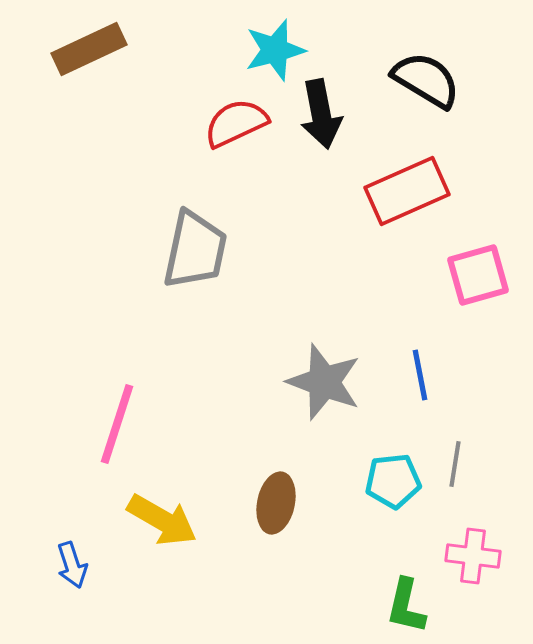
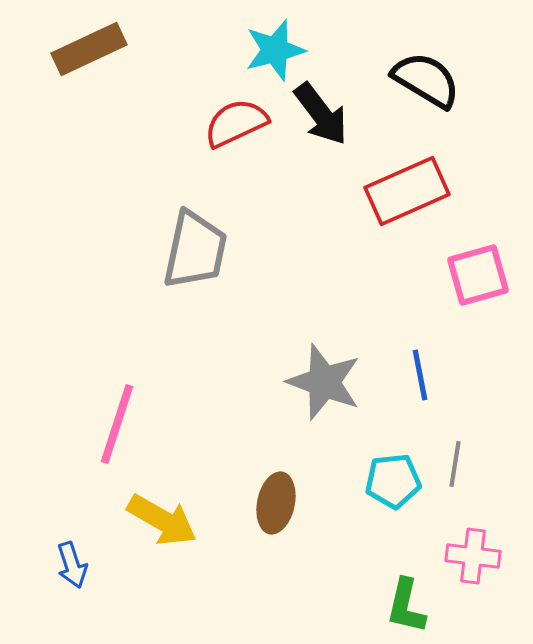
black arrow: rotated 26 degrees counterclockwise
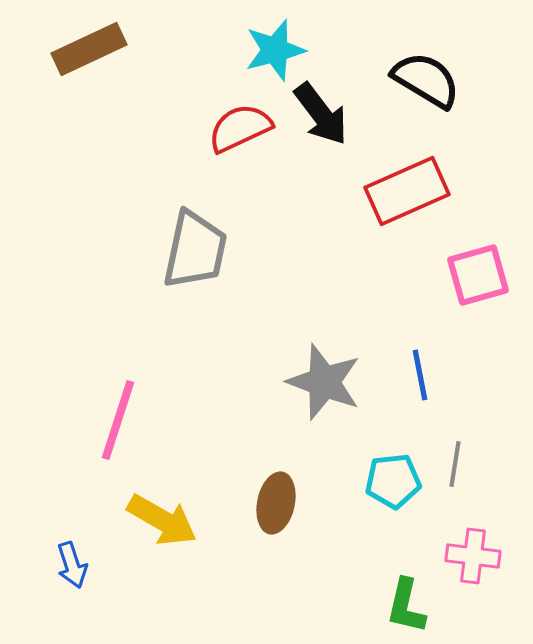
red semicircle: moved 4 px right, 5 px down
pink line: moved 1 px right, 4 px up
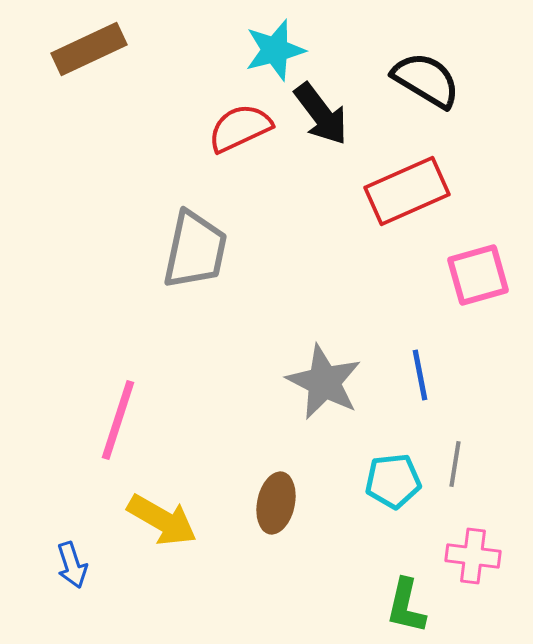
gray star: rotated 6 degrees clockwise
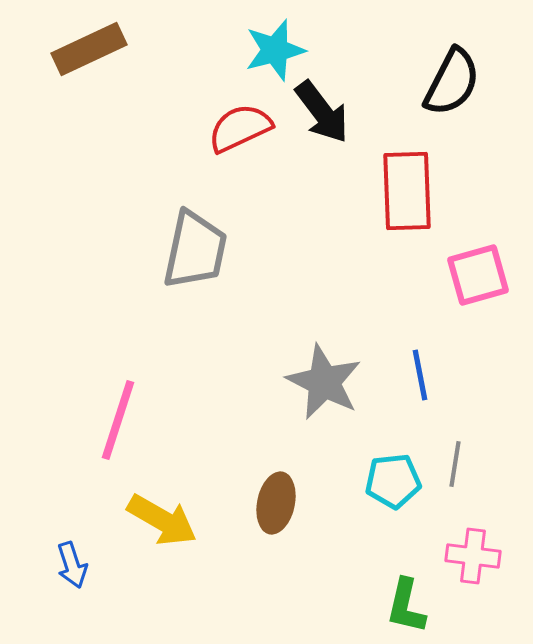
black semicircle: moved 26 px right, 2 px down; rotated 86 degrees clockwise
black arrow: moved 1 px right, 2 px up
red rectangle: rotated 68 degrees counterclockwise
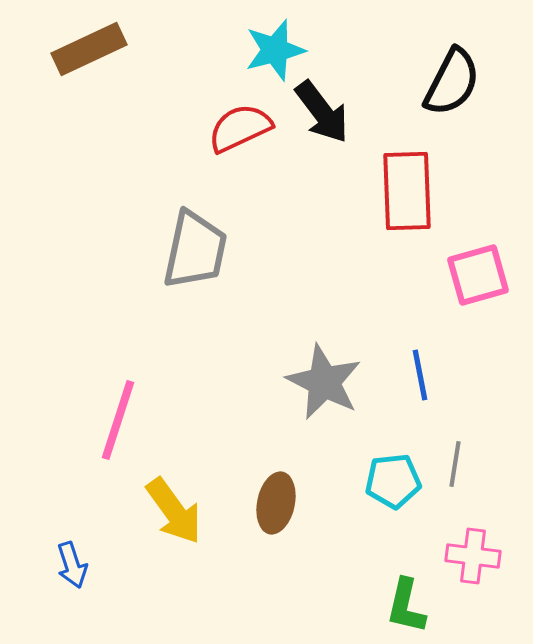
yellow arrow: moved 12 px right, 9 px up; rotated 24 degrees clockwise
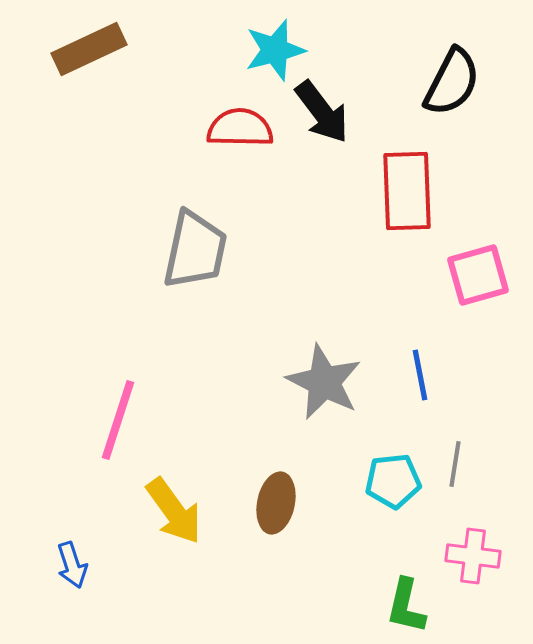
red semicircle: rotated 26 degrees clockwise
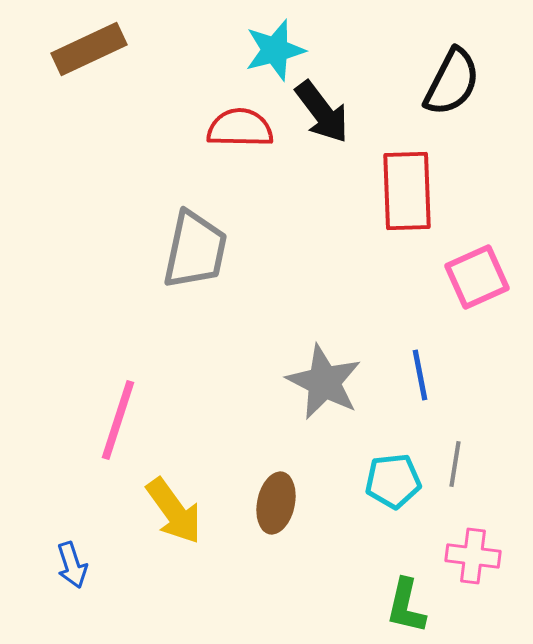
pink square: moved 1 px left, 2 px down; rotated 8 degrees counterclockwise
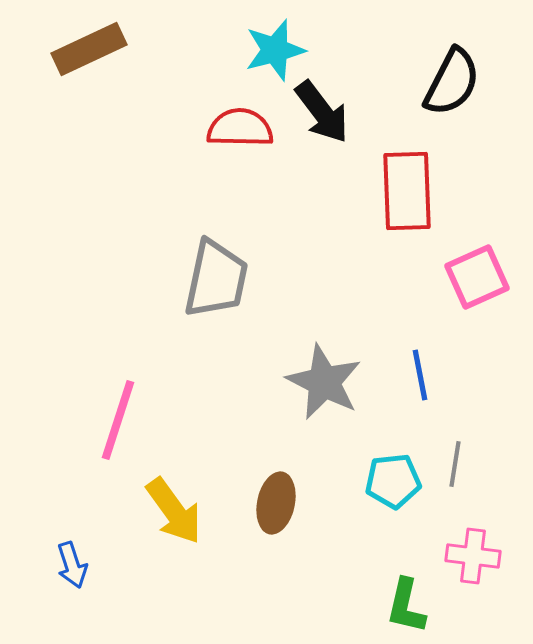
gray trapezoid: moved 21 px right, 29 px down
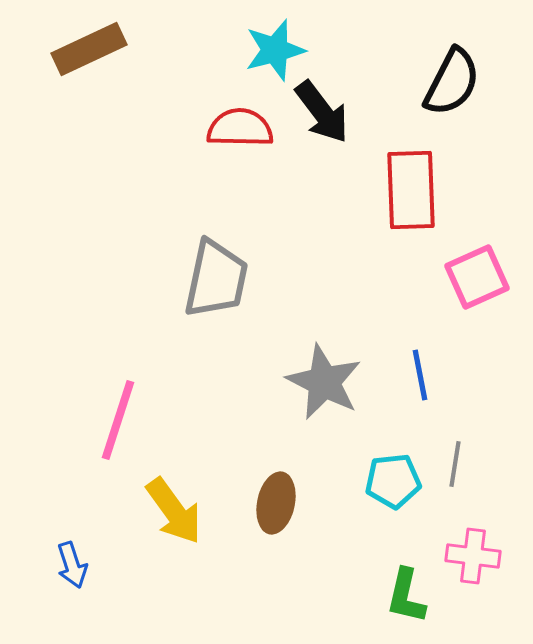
red rectangle: moved 4 px right, 1 px up
green L-shape: moved 10 px up
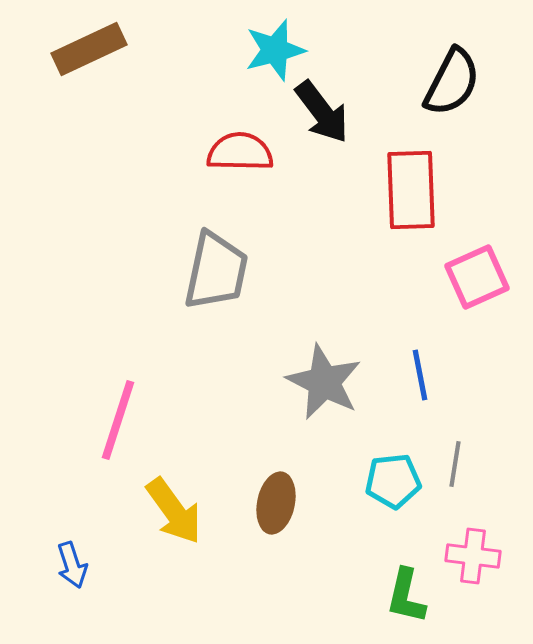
red semicircle: moved 24 px down
gray trapezoid: moved 8 px up
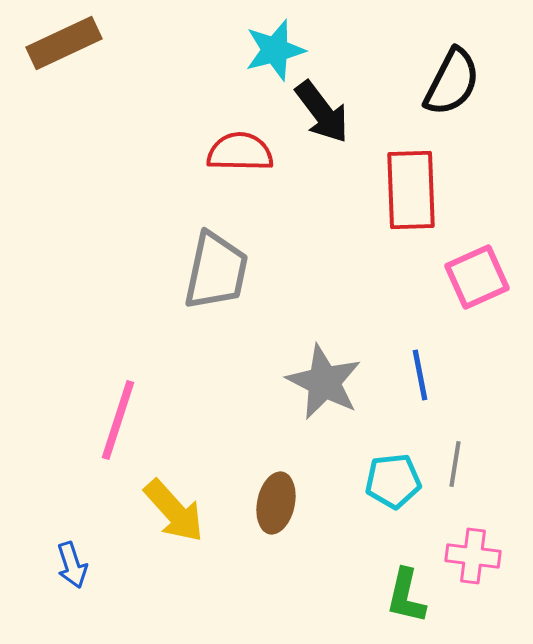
brown rectangle: moved 25 px left, 6 px up
yellow arrow: rotated 6 degrees counterclockwise
